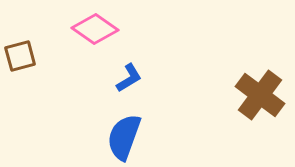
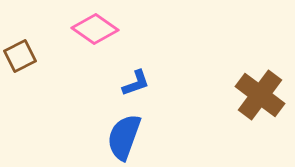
brown square: rotated 12 degrees counterclockwise
blue L-shape: moved 7 px right, 5 px down; rotated 12 degrees clockwise
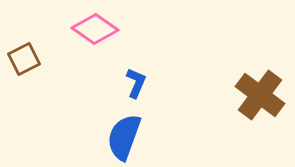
brown square: moved 4 px right, 3 px down
blue L-shape: rotated 48 degrees counterclockwise
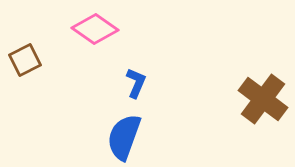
brown square: moved 1 px right, 1 px down
brown cross: moved 3 px right, 4 px down
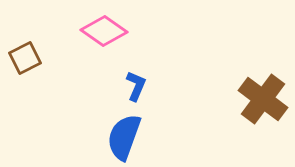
pink diamond: moved 9 px right, 2 px down
brown square: moved 2 px up
blue L-shape: moved 3 px down
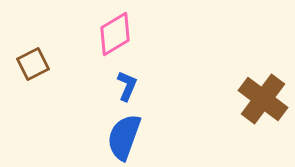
pink diamond: moved 11 px right, 3 px down; rotated 66 degrees counterclockwise
brown square: moved 8 px right, 6 px down
blue L-shape: moved 9 px left
